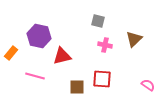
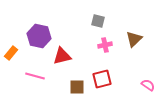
pink cross: rotated 24 degrees counterclockwise
red square: rotated 18 degrees counterclockwise
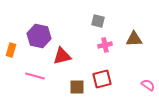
brown triangle: rotated 42 degrees clockwise
orange rectangle: moved 3 px up; rotated 24 degrees counterclockwise
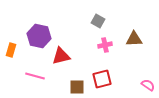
gray square: rotated 16 degrees clockwise
red triangle: moved 1 px left
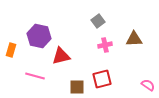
gray square: rotated 24 degrees clockwise
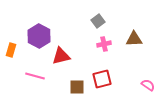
purple hexagon: rotated 15 degrees clockwise
pink cross: moved 1 px left, 1 px up
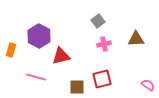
brown triangle: moved 2 px right
pink line: moved 1 px right, 1 px down
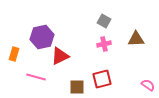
gray square: moved 6 px right; rotated 24 degrees counterclockwise
purple hexagon: moved 3 px right, 1 px down; rotated 20 degrees clockwise
orange rectangle: moved 3 px right, 4 px down
red triangle: moved 1 px left; rotated 12 degrees counterclockwise
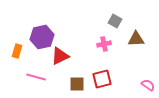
gray square: moved 11 px right
orange rectangle: moved 3 px right, 3 px up
brown square: moved 3 px up
